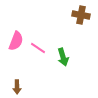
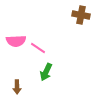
pink semicircle: rotated 66 degrees clockwise
green arrow: moved 17 px left, 15 px down; rotated 42 degrees clockwise
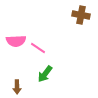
green arrow: moved 1 px left, 2 px down; rotated 12 degrees clockwise
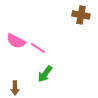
pink semicircle: rotated 30 degrees clockwise
brown arrow: moved 2 px left, 1 px down
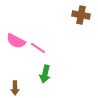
green arrow: rotated 24 degrees counterclockwise
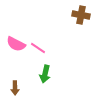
pink semicircle: moved 3 px down
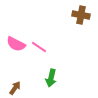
pink line: moved 1 px right, 1 px up
green arrow: moved 6 px right, 4 px down
brown arrow: rotated 144 degrees counterclockwise
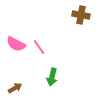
pink line: rotated 21 degrees clockwise
green arrow: moved 1 px right, 1 px up
brown arrow: rotated 24 degrees clockwise
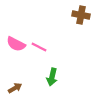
pink line: rotated 28 degrees counterclockwise
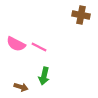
green arrow: moved 8 px left, 1 px up
brown arrow: moved 6 px right, 1 px up; rotated 48 degrees clockwise
